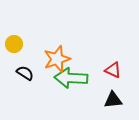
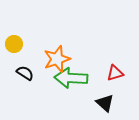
red triangle: moved 2 px right, 3 px down; rotated 42 degrees counterclockwise
black triangle: moved 8 px left, 3 px down; rotated 48 degrees clockwise
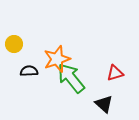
black semicircle: moved 4 px right, 2 px up; rotated 36 degrees counterclockwise
green arrow: rotated 48 degrees clockwise
black triangle: moved 1 px left, 1 px down
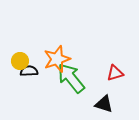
yellow circle: moved 6 px right, 17 px down
black triangle: rotated 24 degrees counterclockwise
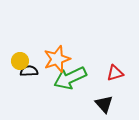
green arrow: moved 1 px left; rotated 76 degrees counterclockwise
black triangle: rotated 30 degrees clockwise
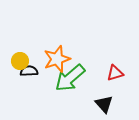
green arrow: rotated 16 degrees counterclockwise
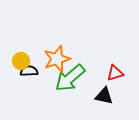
yellow circle: moved 1 px right
black triangle: moved 8 px up; rotated 36 degrees counterclockwise
